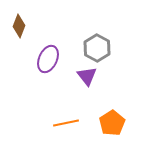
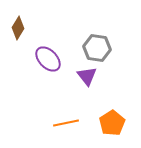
brown diamond: moved 1 px left, 2 px down; rotated 10 degrees clockwise
gray hexagon: rotated 20 degrees counterclockwise
purple ellipse: rotated 68 degrees counterclockwise
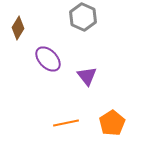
gray hexagon: moved 14 px left, 31 px up; rotated 16 degrees clockwise
